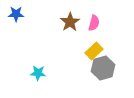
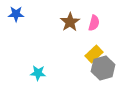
yellow rectangle: moved 3 px down
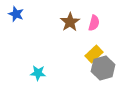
blue star: rotated 21 degrees clockwise
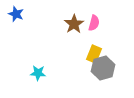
brown star: moved 4 px right, 2 px down
yellow rectangle: rotated 24 degrees counterclockwise
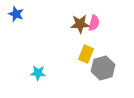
brown star: moved 6 px right; rotated 30 degrees clockwise
yellow rectangle: moved 8 px left
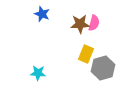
blue star: moved 26 px right
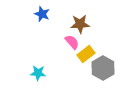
pink semicircle: moved 22 px left, 19 px down; rotated 56 degrees counterclockwise
yellow rectangle: rotated 30 degrees clockwise
gray hexagon: rotated 15 degrees counterclockwise
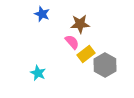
gray hexagon: moved 2 px right, 3 px up
cyan star: rotated 21 degrees clockwise
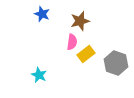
brown star: moved 3 px up; rotated 12 degrees counterclockwise
pink semicircle: rotated 49 degrees clockwise
gray hexagon: moved 11 px right, 2 px up; rotated 10 degrees counterclockwise
cyan star: moved 1 px right, 2 px down
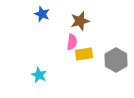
yellow rectangle: moved 2 px left; rotated 30 degrees clockwise
gray hexagon: moved 3 px up; rotated 10 degrees clockwise
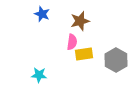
cyan star: rotated 21 degrees counterclockwise
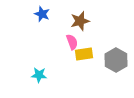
pink semicircle: rotated 28 degrees counterclockwise
